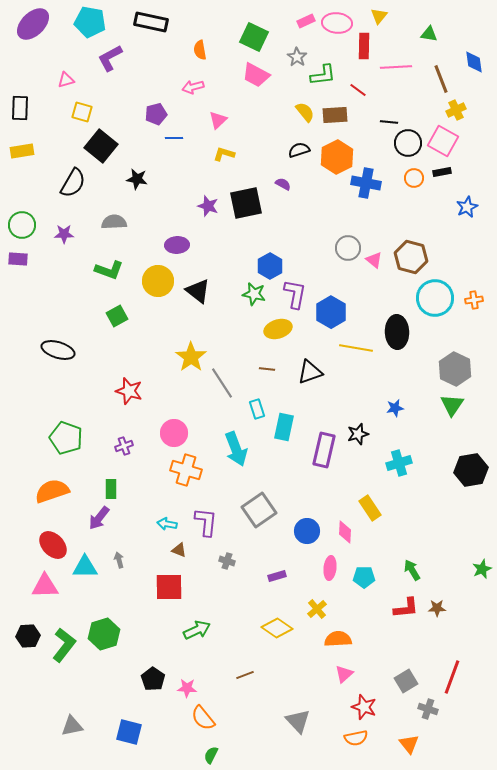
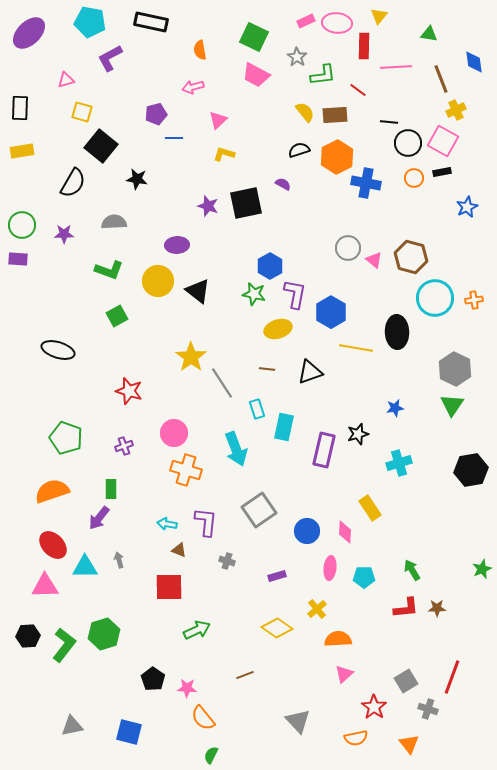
purple ellipse at (33, 24): moved 4 px left, 9 px down
red star at (364, 707): moved 10 px right; rotated 15 degrees clockwise
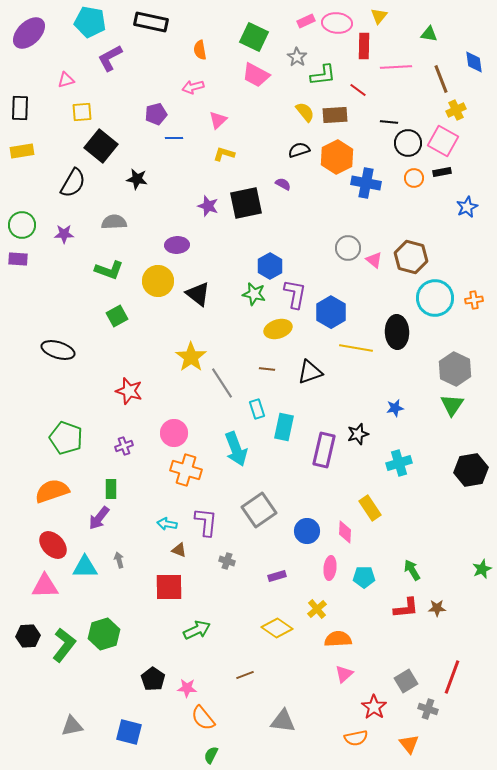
yellow square at (82, 112): rotated 20 degrees counterclockwise
black triangle at (198, 291): moved 3 px down
gray triangle at (298, 721): moved 15 px left; rotated 40 degrees counterclockwise
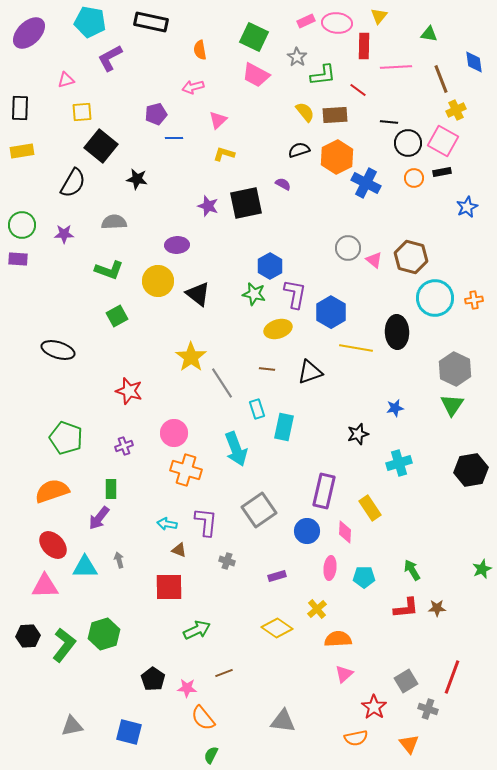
blue cross at (366, 183): rotated 16 degrees clockwise
purple rectangle at (324, 450): moved 41 px down
brown line at (245, 675): moved 21 px left, 2 px up
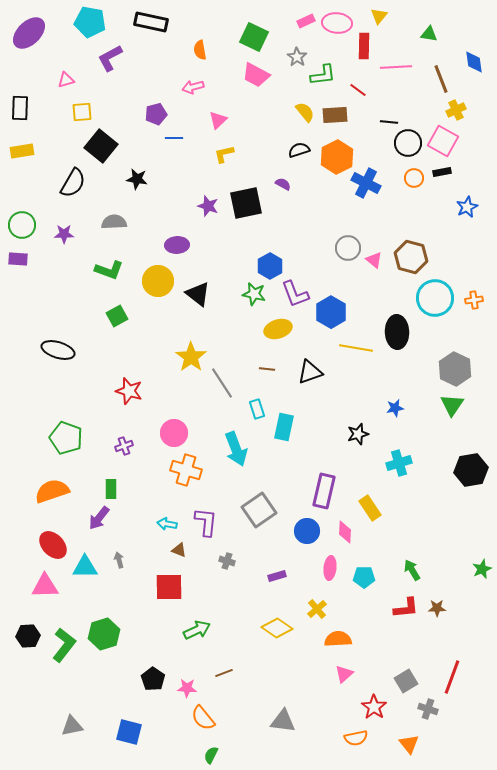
yellow L-shape at (224, 154): rotated 30 degrees counterclockwise
purple L-shape at (295, 294): rotated 148 degrees clockwise
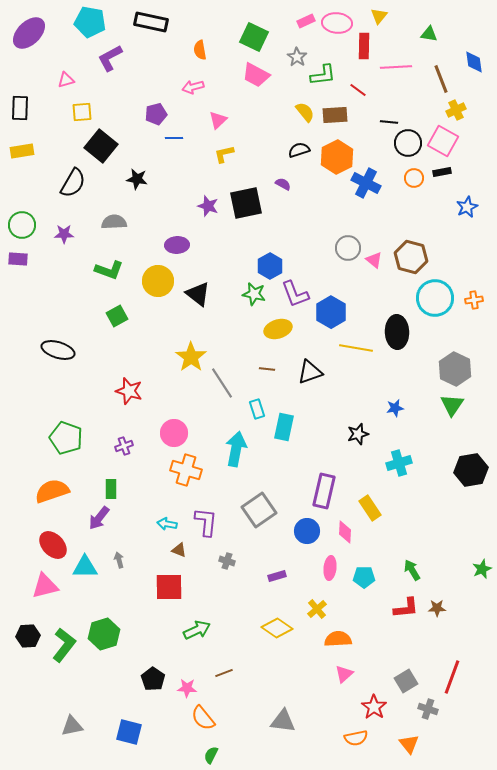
cyan arrow at (236, 449): rotated 148 degrees counterclockwise
pink triangle at (45, 586): rotated 12 degrees counterclockwise
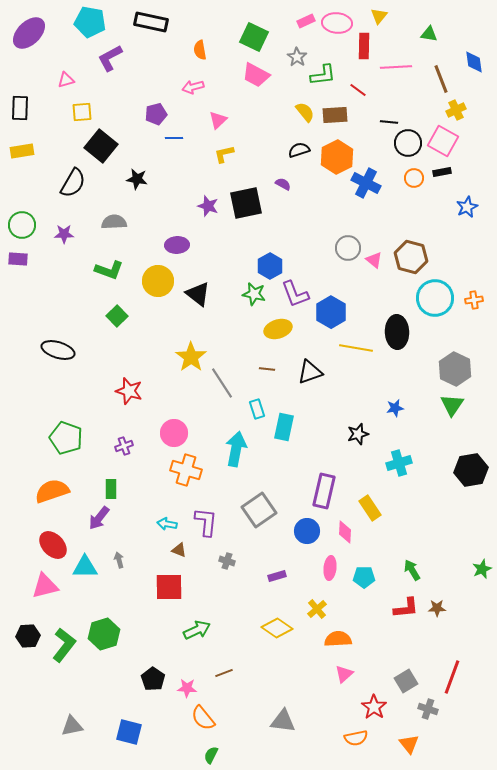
green square at (117, 316): rotated 15 degrees counterclockwise
